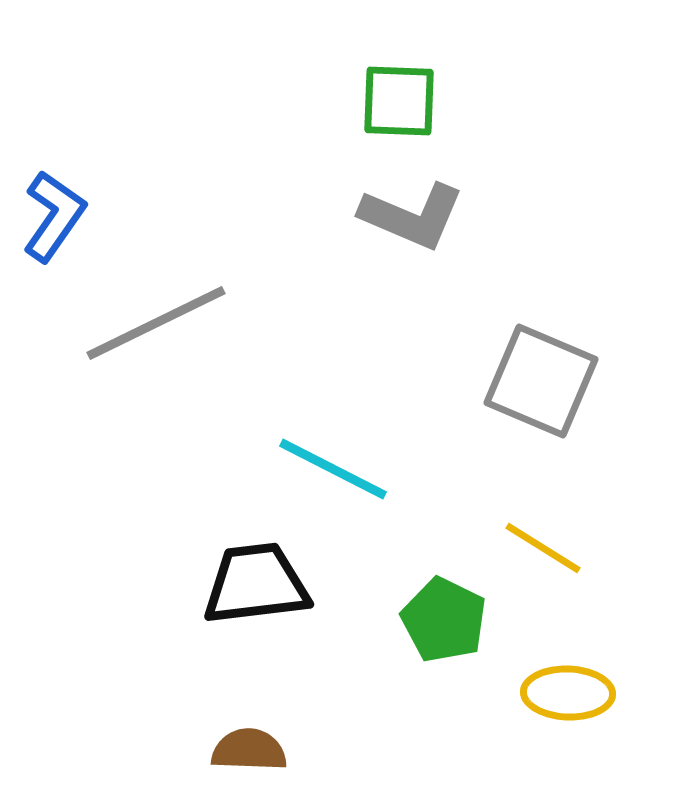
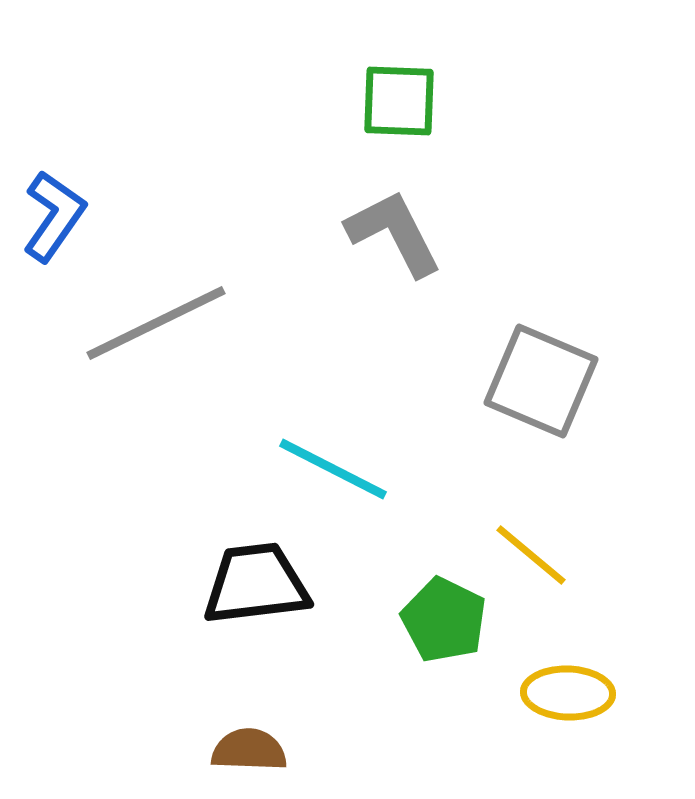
gray L-shape: moved 18 px left, 17 px down; rotated 140 degrees counterclockwise
yellow line: moved 12 px left, 7 px down; rotated 8 degrees clockwise
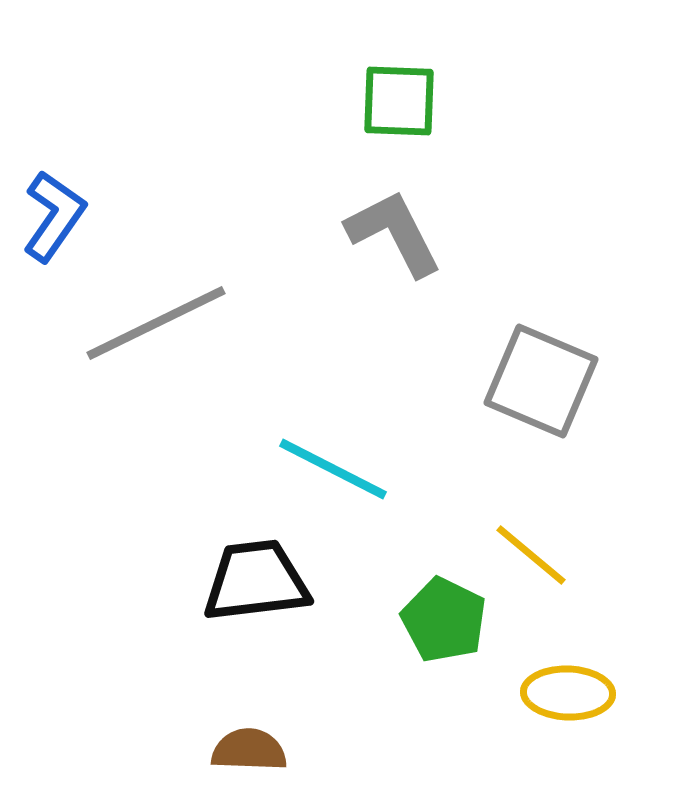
black trapezoid: moved 3 px up
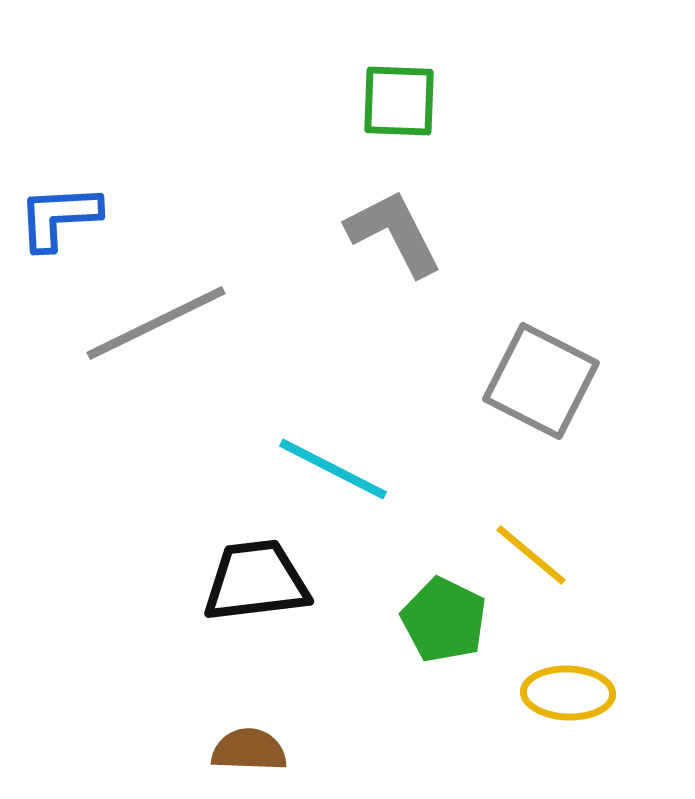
blue L-shape: moved 5 px right, 1 px down; rotated 128 degrees counterclockwise
gray square: rotated 4 degrees clockwise
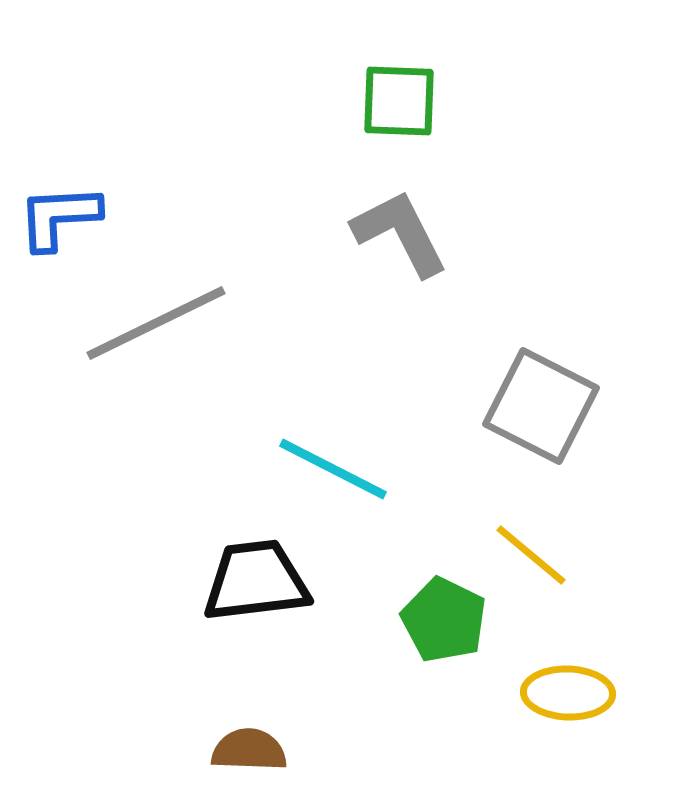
gray L-shape: moved 6 px right
gray square: moved 25 px down
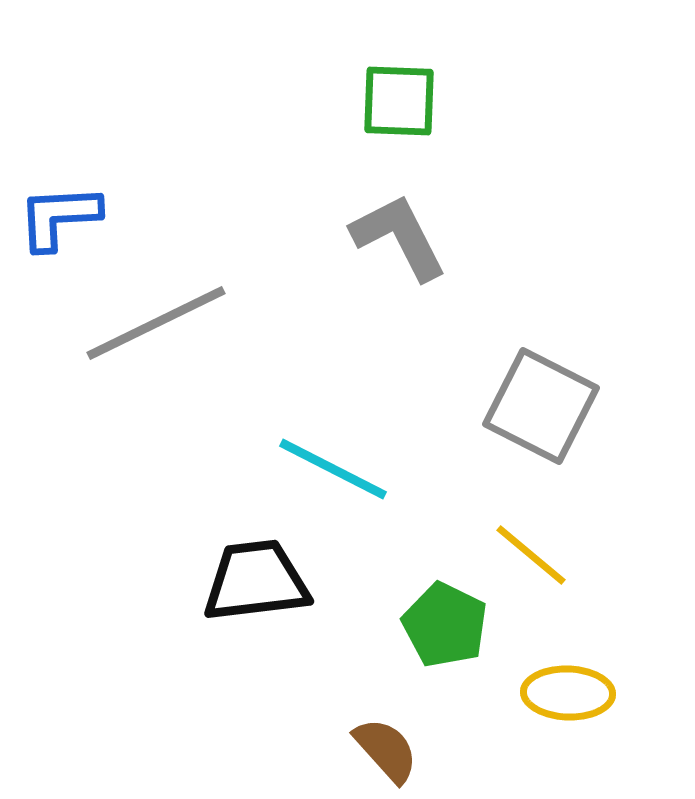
gray L-shape: moved 1 px left, 4 px down
green pentagon: moved 1 px right, 5 px down
brown semicircle: moved 137 px right; rotated 46 degrees clockwise
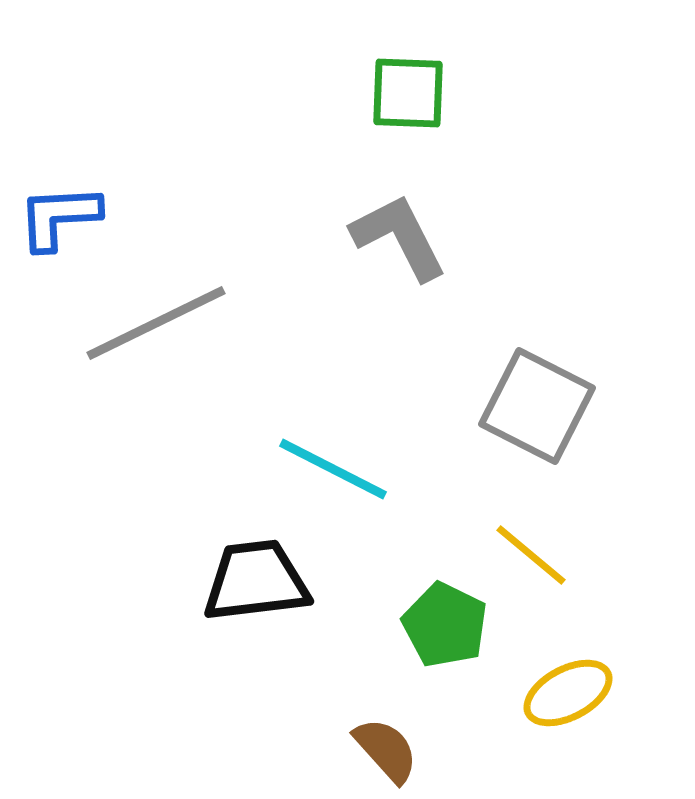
green square: moved 9 px right, 8 px up
gray square: moved 4 px left
yellow ellipse: rotated 30 degrees counterclockwise
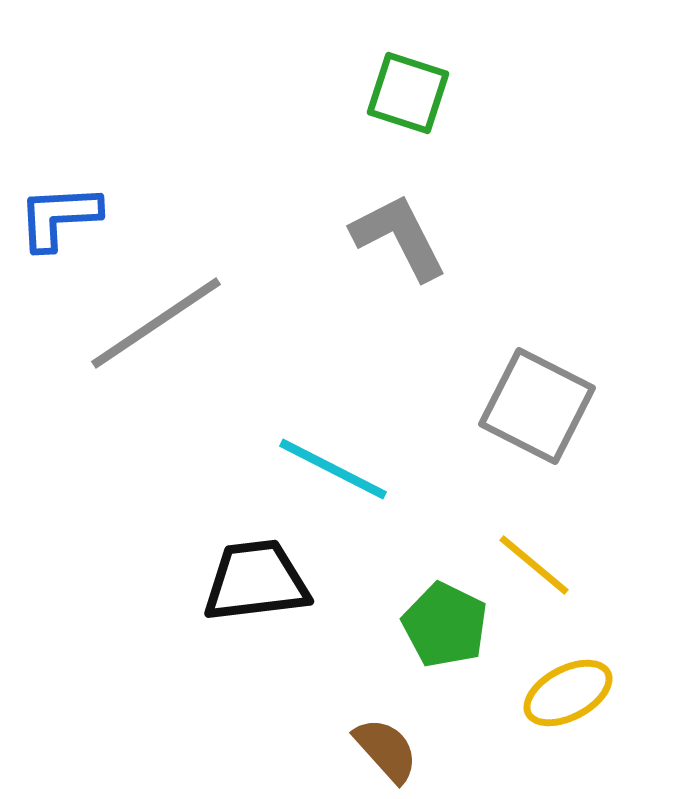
green square: rotated 16 degrees clockwise
gray line: rotated 8 degrees counterclockwise
yellow line: moved 3 px right, 10 px down
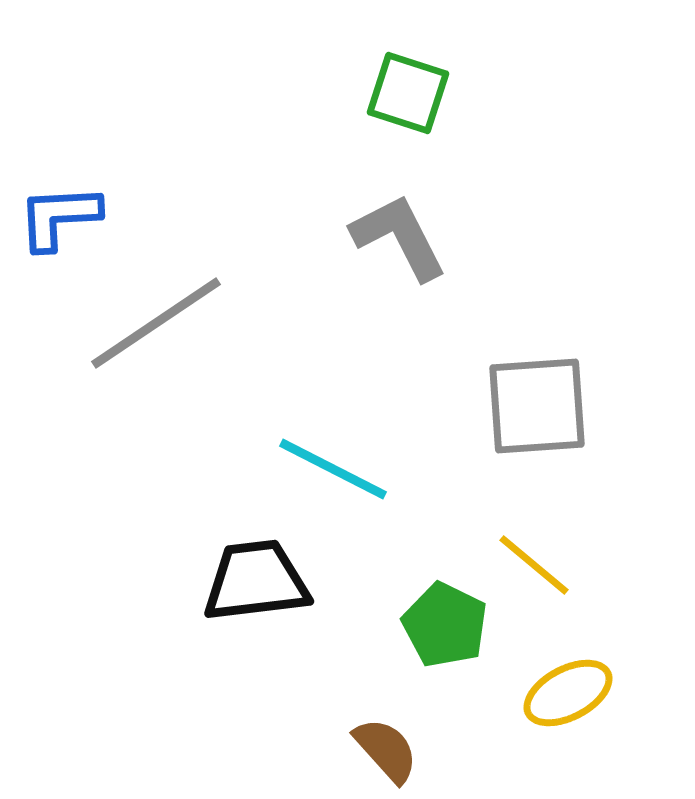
gray square: rotated 31 degrees counterclockwise
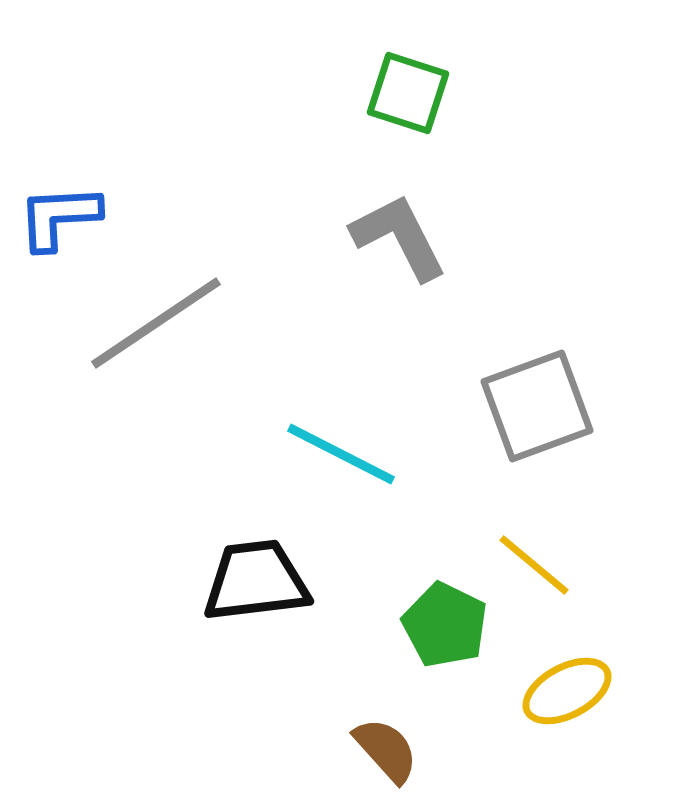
gray square: rotated 16 degrees counterclockwise
cyan line: moved 8 px right, 15 px up
yellow ellipse: moved 1 px left, 2 px up
